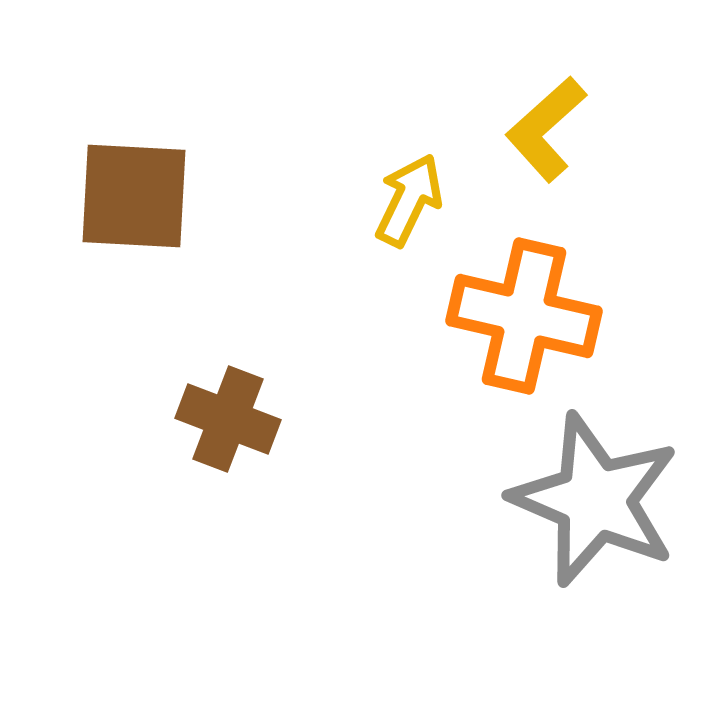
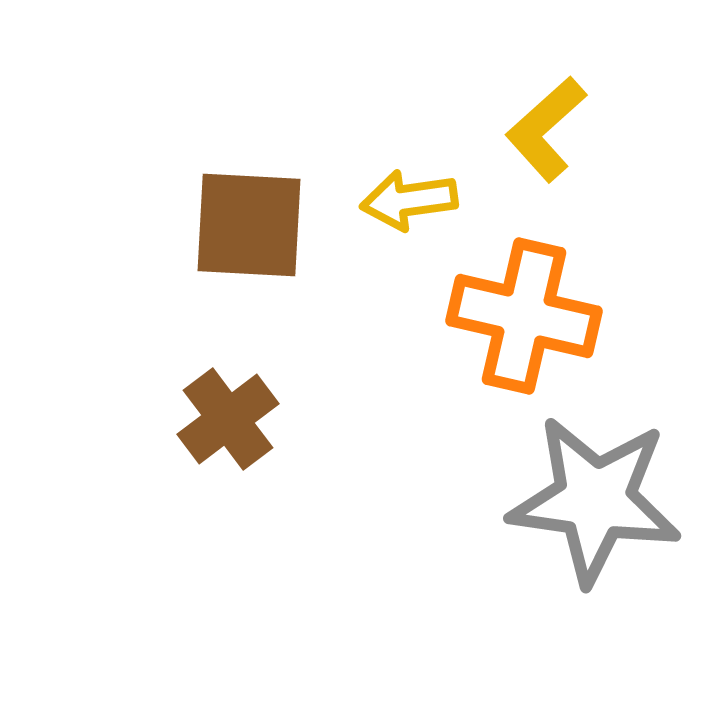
brown square: moved 115 px right, 29 px down
yellow arrow: rotated 124 degrees counterclockwise
brown cross: rotated 32 degrees clockwise
gray star: rotated 15 degrees counterclockwise
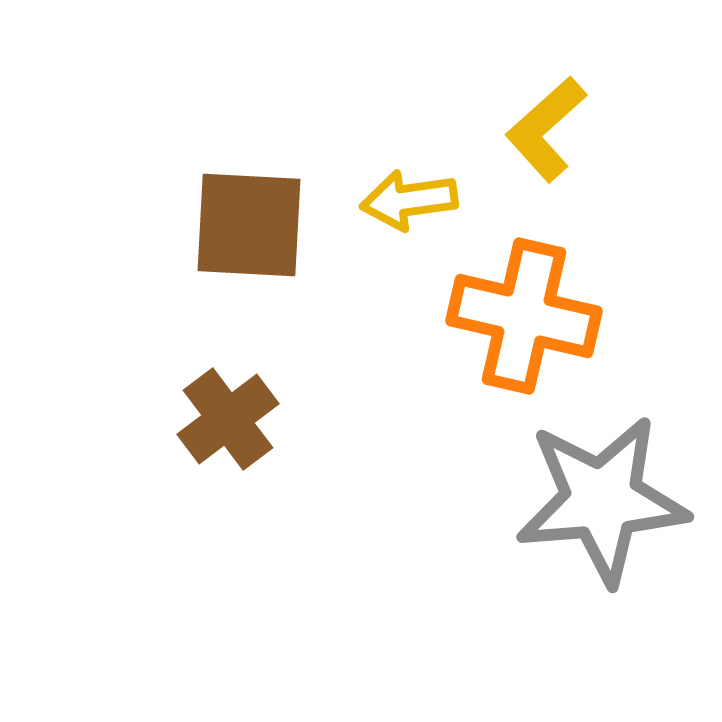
gray star: moved 7 px right; rotated 13 degrees counterclockwise
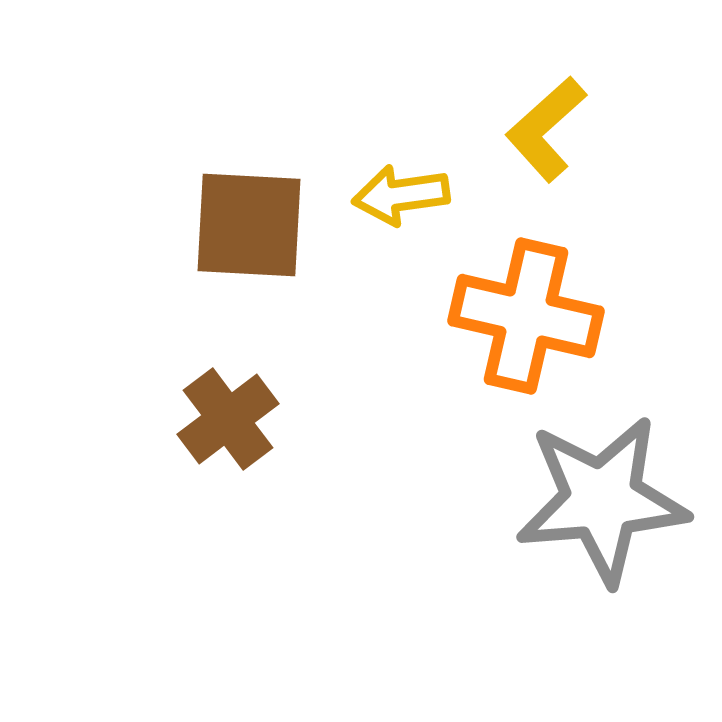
yellow arrow: moved 8 px left, 5 px up
orange cross: moved 2 px right
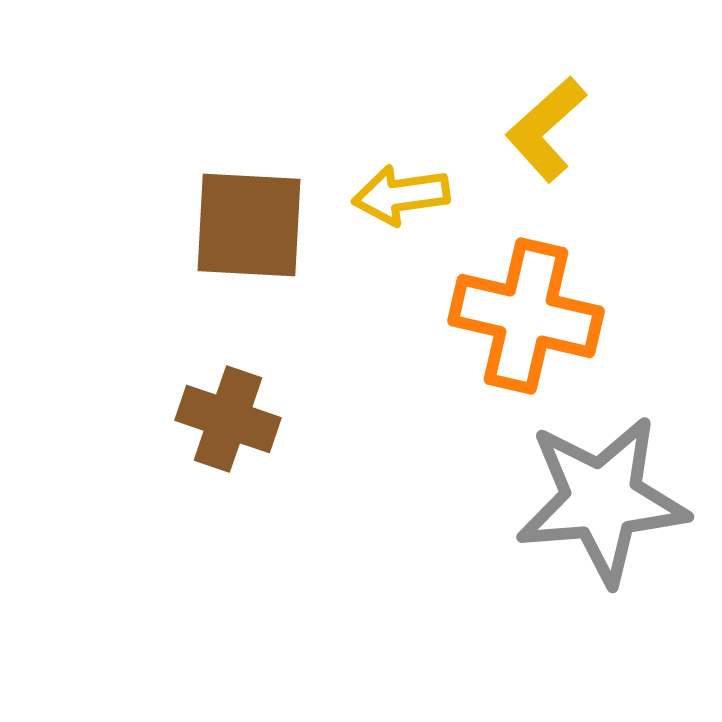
brown cross: rotated 34 degrees counterclockwise
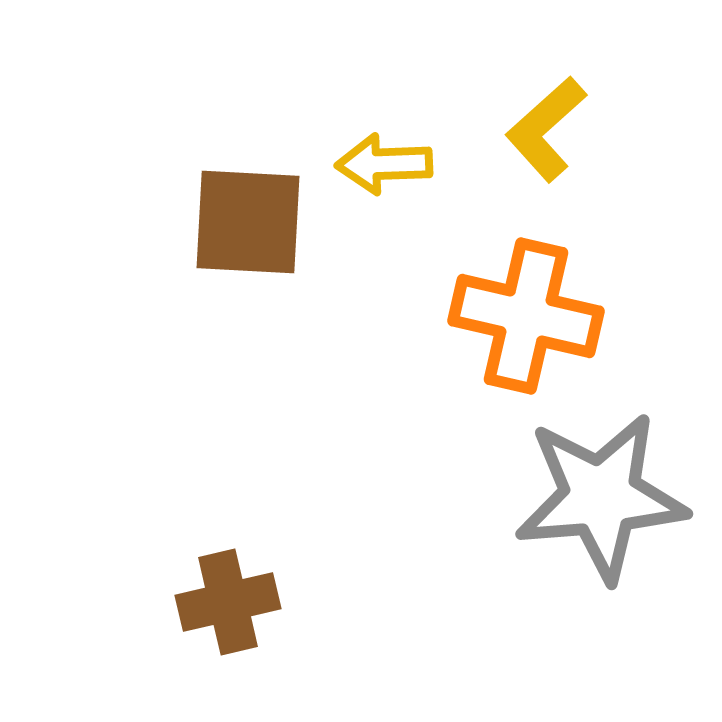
yellow arrow: moved 17 px left, 31 px up; rotated 6 degrees clockwise
brown square: moved 1 px left, 3 px up
brown cross: moved 183 px down; rotated 32 degrees counterclockwise
gray star: moved 1 px left, 3 px up
